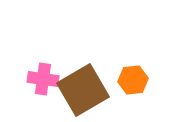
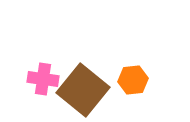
brown square: rotated 21 degrees counterclockwise
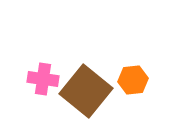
brown square: moved 3 px right, 1 px down
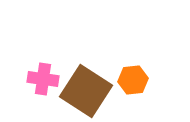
brown square: rotated 6 degrees counterclockwise
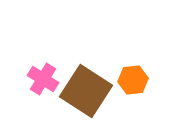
pink cross: rotated 24 degrees clockwise
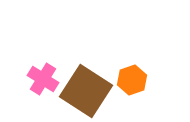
orange hexagon: moved 1 px left; rotated 12 degrees counterclockwise
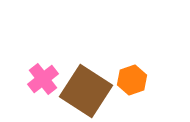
pink cross: rotated 20 degrees clockwise
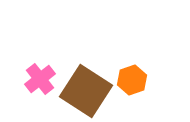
pink cross: moved 3 px left
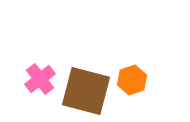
brown square: rotated 18 degrees counterclockwise
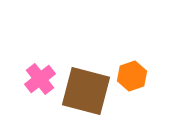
orange hexagon: moved 4 px up
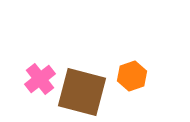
brown square: moved 4 px left, 1 px down
